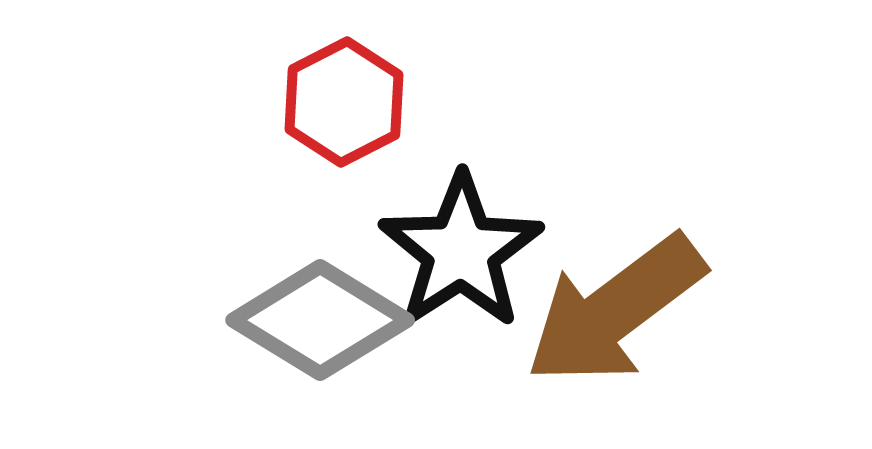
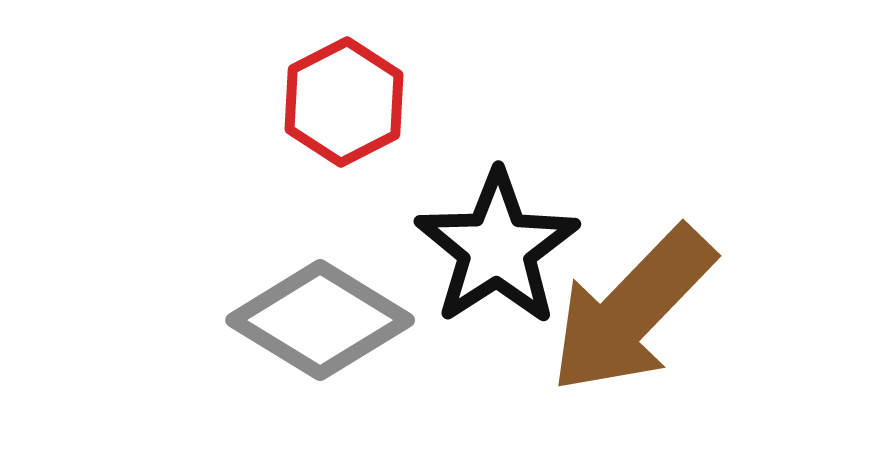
black star: moved 36 px right, 3 px up
brown arrow: moved 17 px right; rotated 9 degrees counterclockwise
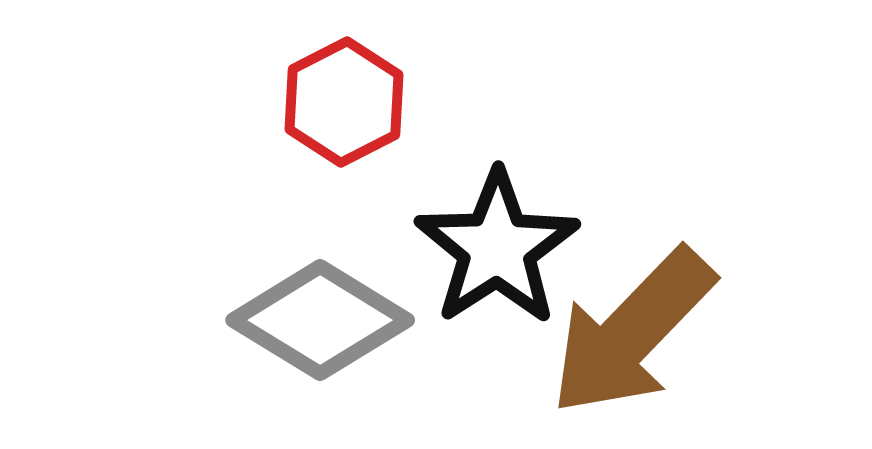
brown arrow: moved 22 px down
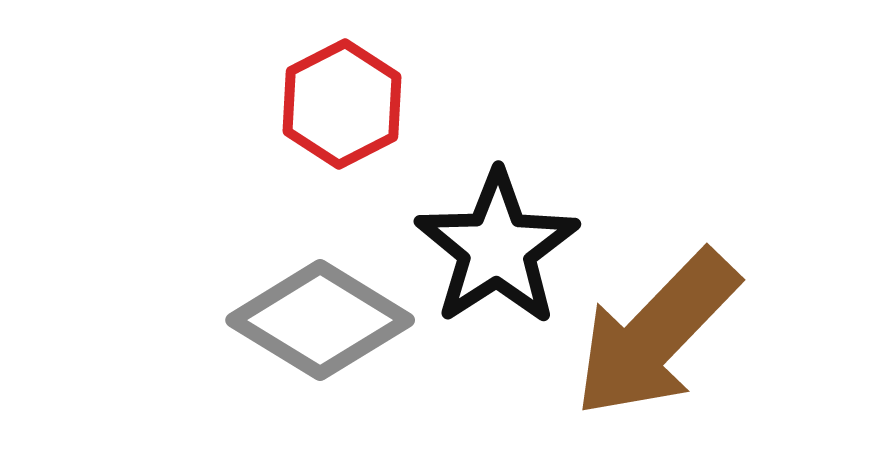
red hexagon: moved 2 px left, 2 px down
brown arrow: moved 24 px right, 2 px down
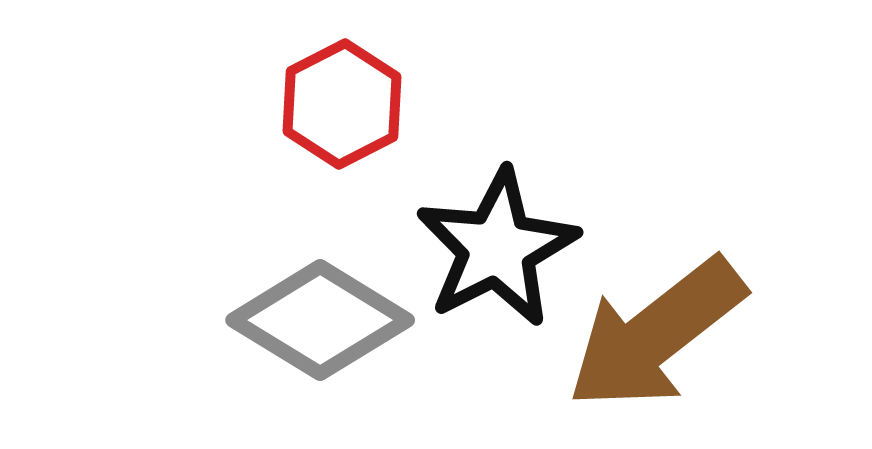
black star: rotated 6 degrees clockwise
brown arrow: rotated 8 degrees clockwise
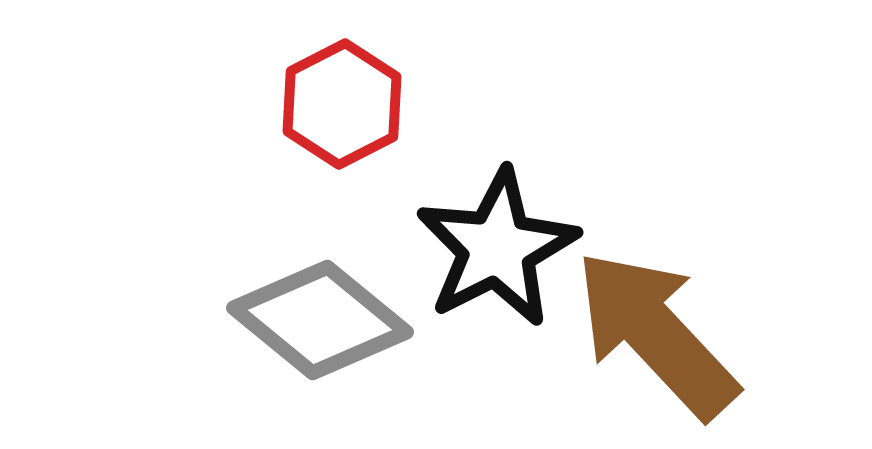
gray diamond: rotated 8 degrees clockwise
brown arrow: rotated 85 degrees clockwise
